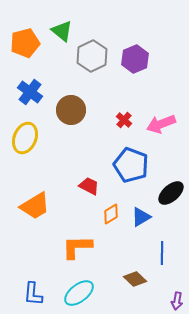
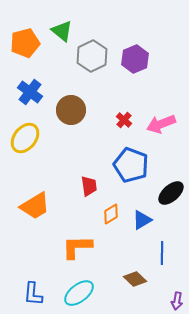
yellow ellipse: rotated 16 degrees clockwise
red trapezoid: rotated 55 degrees clockwise
blue triangle: moved 1 px right, 3 px down
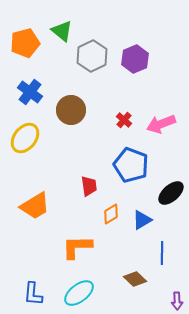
purple arrow: rotated 12 degrees counterclockwise
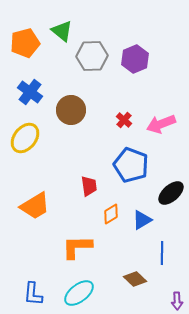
gray hexagon: rotated 24 degrees clockwise
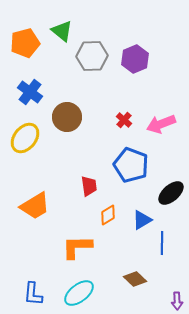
brown circle: moved 4 px left, 7 px down
orange diamond: moved 3 px left, 1 px down
blue line: moved 10 px up
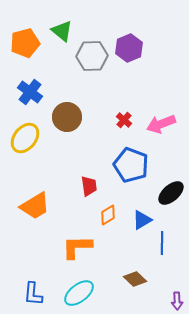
purple hexagon: moved 6 px left, 11 px up
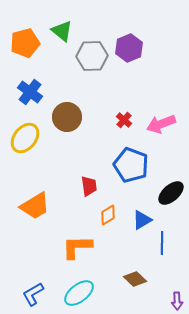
blue L-shape: rotated 55 degrees clockwise
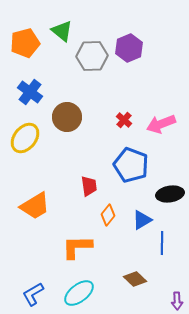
black ellipse: moved 1 px left, 1 px down; rotated 32 degrees clockwise
orange diamond: rotated 20 degrees counterclockwise
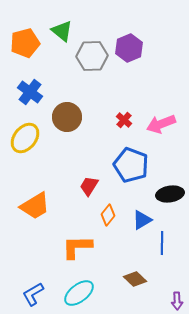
red trapezoid: rotated 140 degrees counterclockwise
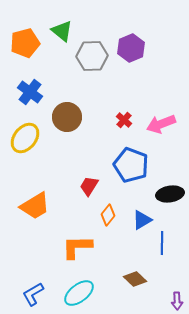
purple hexagon: moved 2 px right
